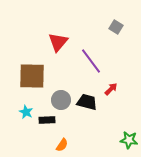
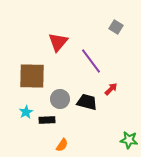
gray circle: moved 1 px left, 1 px up
cyan star: rotated 16 degrees clockwise
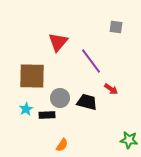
gray square: rotated 24 degrees counterclockwise
red arrow: rotated 80 degrees clockwise
gray circle: moved 1 px up
cyan star: moved 3 px up
black rectangle: moved 5 px up
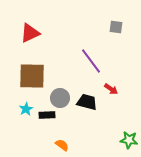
red triangle: moved 28 px left, 9 px up; rotated 25 degrees clockwise
orange semicircle: rotated 88 degrees counterclockwise
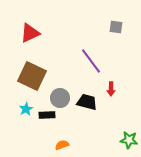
brown square: rotated 24 degrees clockwise
red arrow: rotated 56 degrees clockwise
orange semicircle: rotated 56 degrees counterclockwise
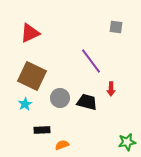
cyan star: moved 1 px left, 5 px up
black rectangle: moved 5 px left, 15 px down
green star: moved 2 px left, 2 px down; rotated 18 degrees counterclockwise
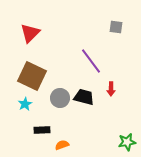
red triangle: rotated 20 degrees counterclockwise
black trapezoid: moved 3 px left, 5 px up
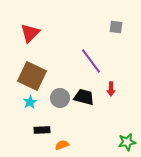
cyan star: moved 5 px right, 2 px up
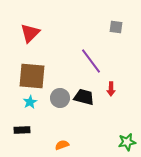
brown square: rotated 20 degrees counterclockwise
black rectangle: moved 20 px left
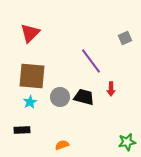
gray square: moved 9 px right, 11 px down; rotated 32 degrees counterclockwise
gray circle: moved 1 px up
